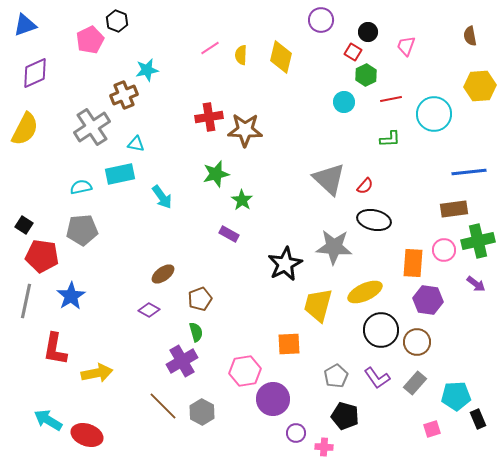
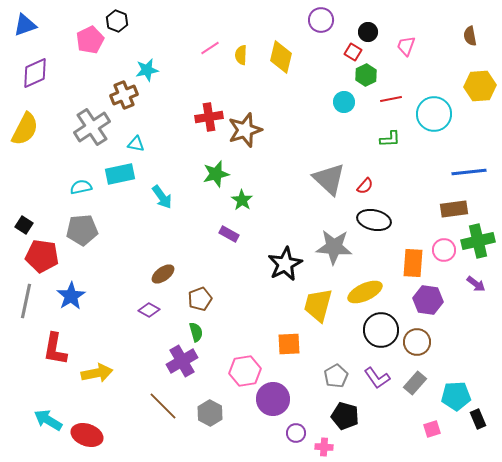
brown star at (245, 130): rotated 20 degrees counterclockwise
gray hexagon at (202, 412): moved 8 px right, 1 px down
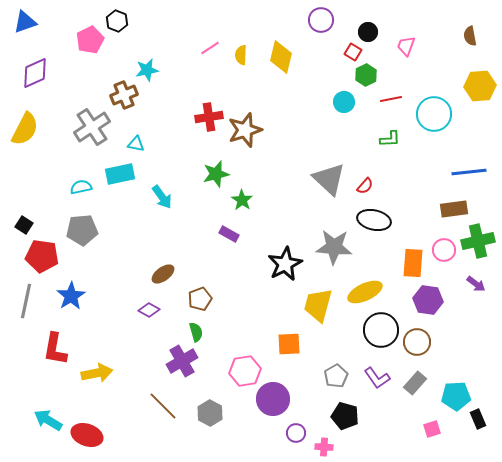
blue triangle at (25, 25): moved 3 px up
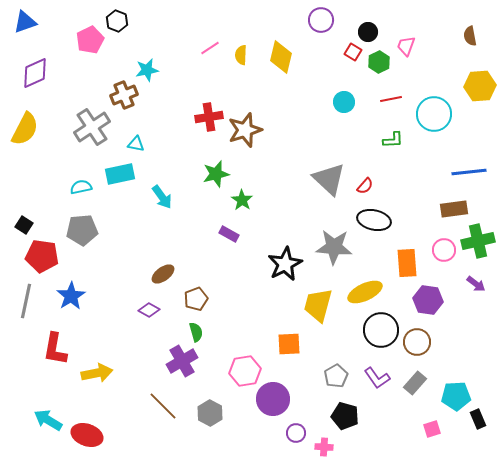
green hexagon at (366, 75): moved 13 px right, 13 px up
green L-shape at (390, 139): moved 3 px right, 1 px down
orange rectangle at (413, 263): moved 6 px left; rotated 8 degrees counterclockwise
brown pentagon at (200, 299): moved 4 px left
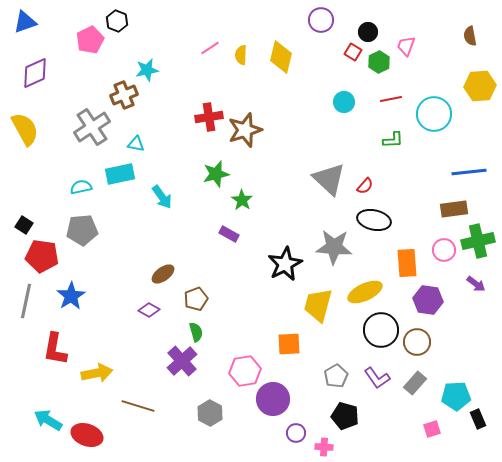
yellow semicircle at (25, 129): rotated 56 degrees counterclockwise
purple cross at (182, 361): rotated 12 degrees counterclockwise
brown line at (163, 406): moved 25 px left; rotated 28 degrees counterclockwise
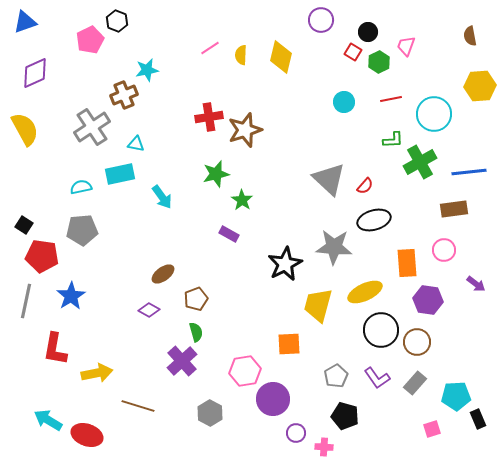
black ellipse at (374, 220): rotated 28 degrees counterclockwise
green cross at (478, 241): moved 58 px left, 79 px up; rotated 16 degrees counterclockwise
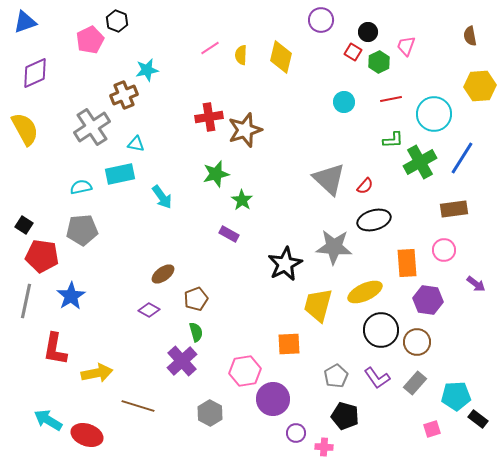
blue line at (469, 172): moved 7 px left, 14 px up; rotated 52 degrees counterclockwise
black rectangle at (478, 419): rotated 30 degrees counterclockwise
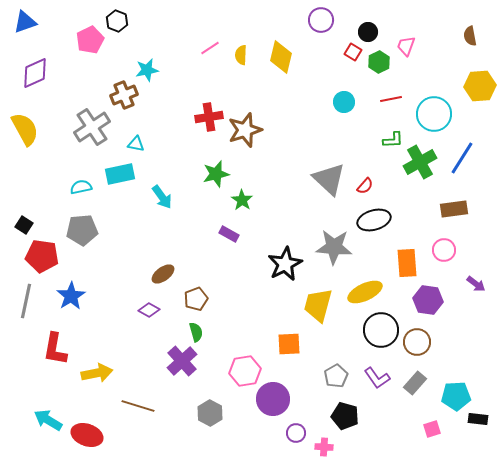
black rectangle at (478, 419): rotated 30 degrees counterclockwise
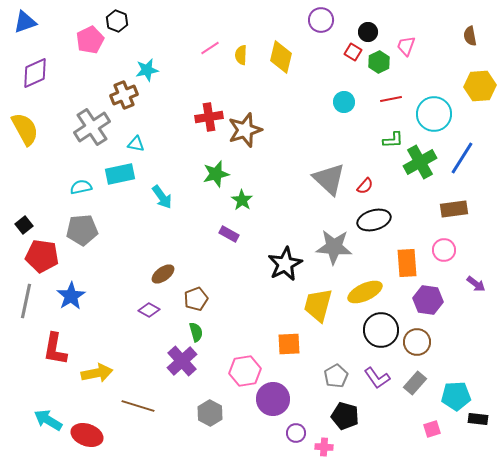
black square at (24, 225): rotated 18 degrees clockwise
